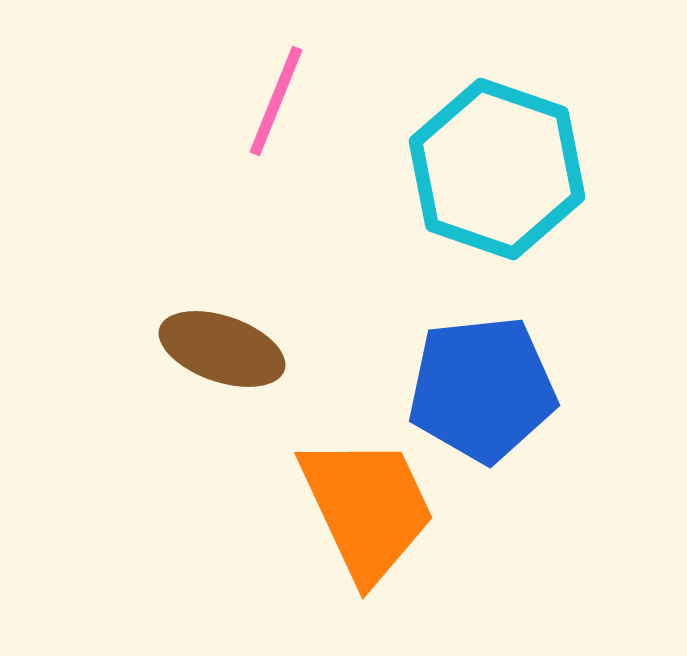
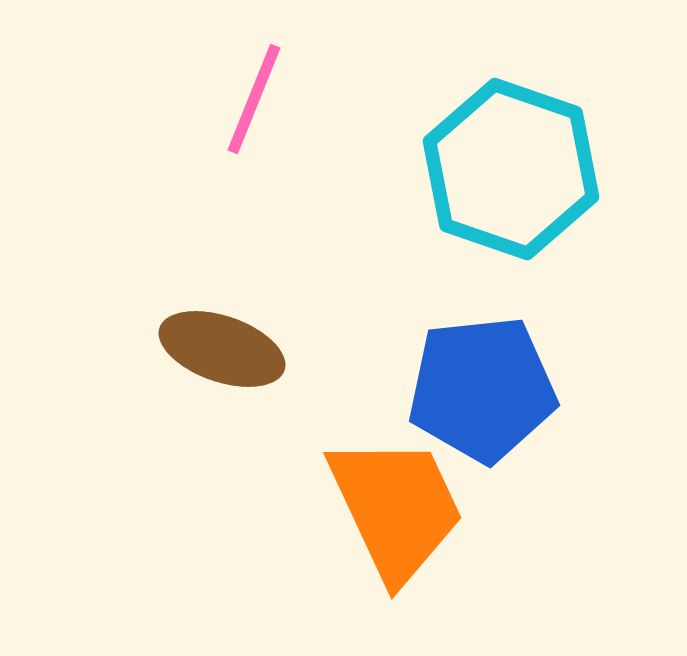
pink line: moved 22 px left, 2 px up
cyan hexagon: moved 14 px right
orange trapezoid: moved 29 px right
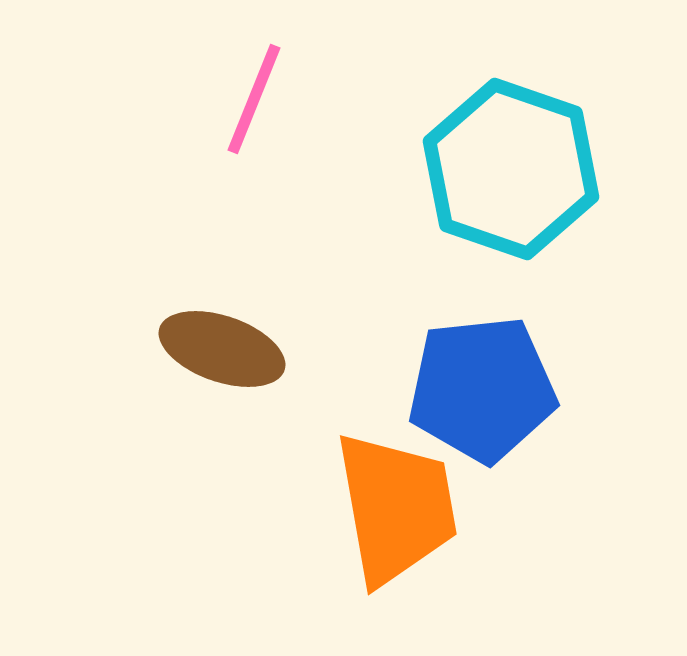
orange trapezoid: rotated 15 degrees clockwise
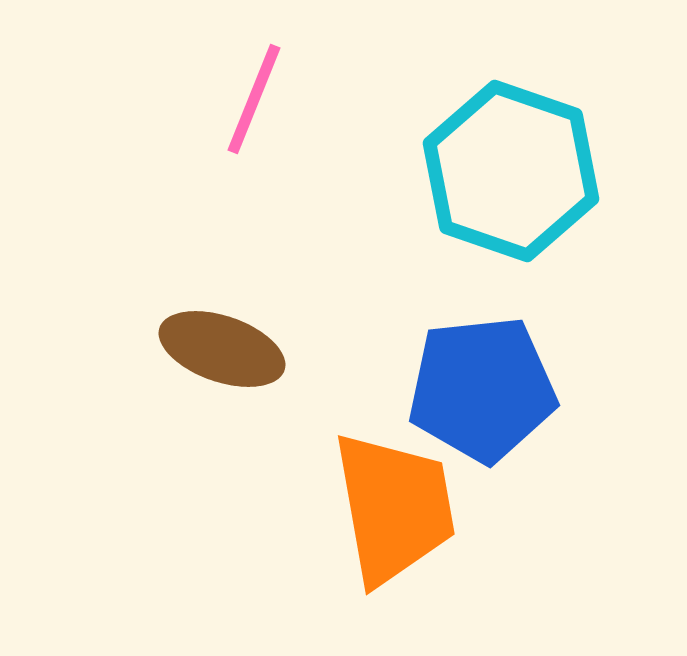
cyan hexagon: moved 2 px down
orange trapezoid: moved 2 px left
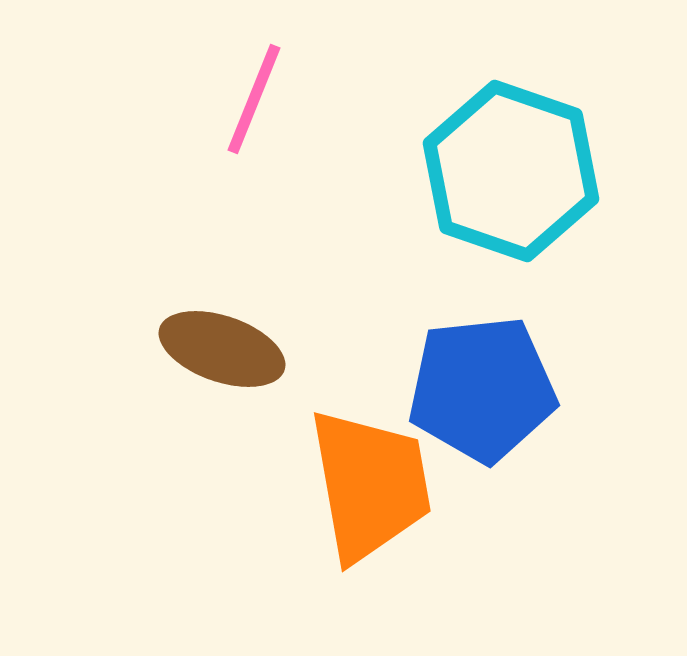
orange trapezoid: moved 24 px left, 23 px up
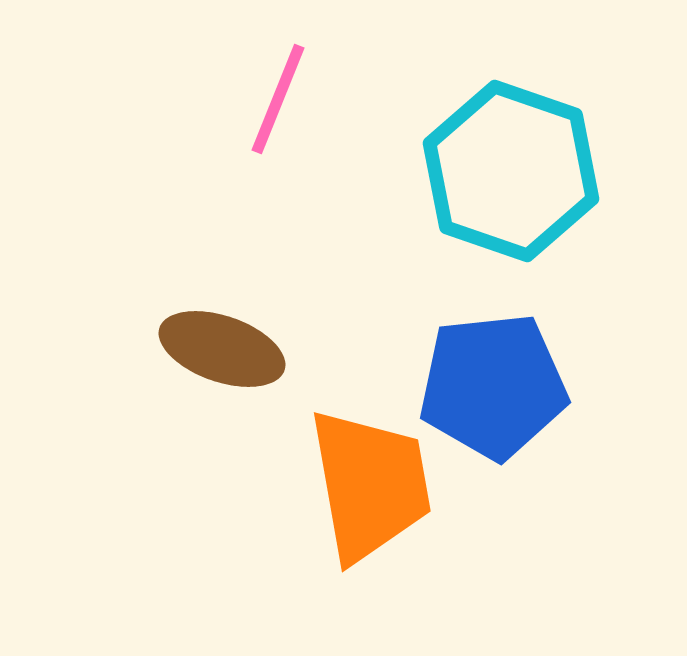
pink line: moved 24 px right
blue pentagon: moved 11 px right, 3 px up
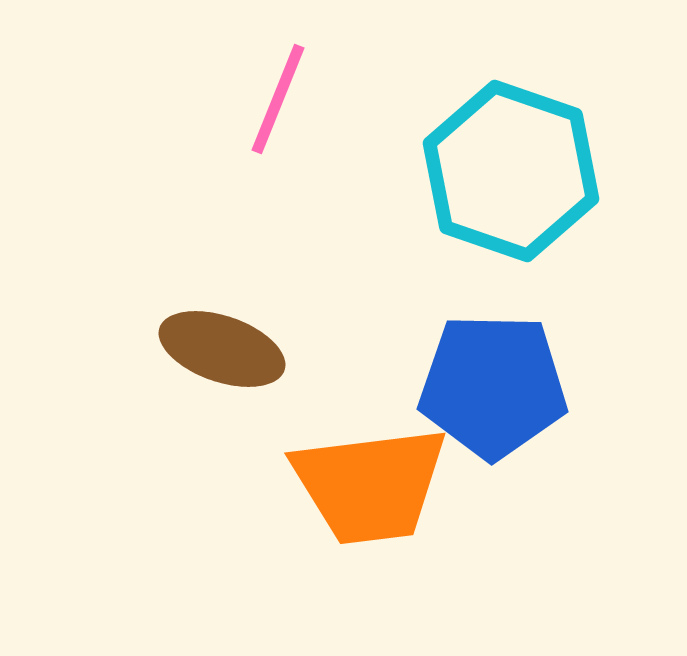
blue pentagon: rotated 7 degrees clockwise
orange trapezoid: rotated 93 degrees clockwise
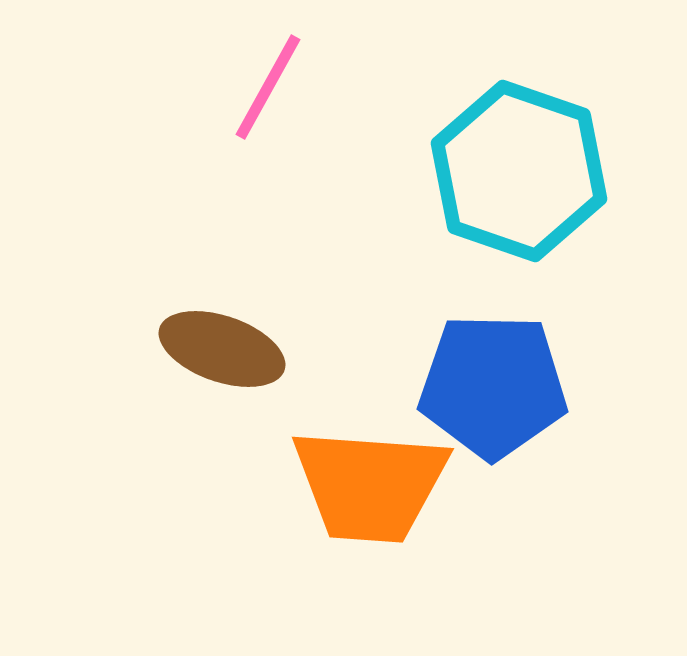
pink line: moved 10 px left, 12 px up; rotated 7 degrees clockwise
cyan hexagon: moved 8 px right
orange trapezoid: rotated 11 degrees clockwise
